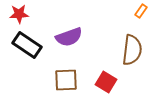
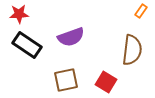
purple semicircle: moved 2 px right
brown square: rotated 10 degrees counterclockwise
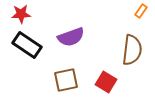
red star: moved 2 px right
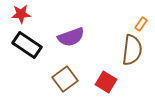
orange rectangle: moved 13 px down
brown square: moved 1 px left, 1 px up; rotated 25 degrees counterclockwise
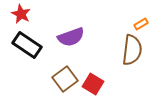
red star: rotated 30 degrees clockwise
orange rectangle: rotated 24 degrees clockwise
red square: moved 13 px left, 2 px down
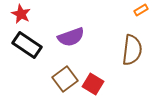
orange rectangle: moved 14 px up
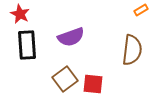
red star: moved 1 px left
black rectangle: rotated 52 degrees clockwise
red square: rotated 25 degrees counterclockwise
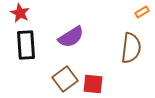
orange rectangle: moved 1 px right, 2 px down
red star: moved 1 px up
purple semicircle: rotated 12 degrees counterclockwise
black rectangle: moved 1 px left
brown semicircle: moved 1 px left, 2 px up
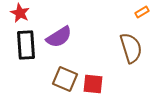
purple semicircle: moved 12 px left
brown semicircle: rotated 24 degrees counterclockwise
brown square: rotated 30 degrees counterclockwise
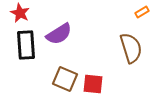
purple semicircle: moved 3 px up
